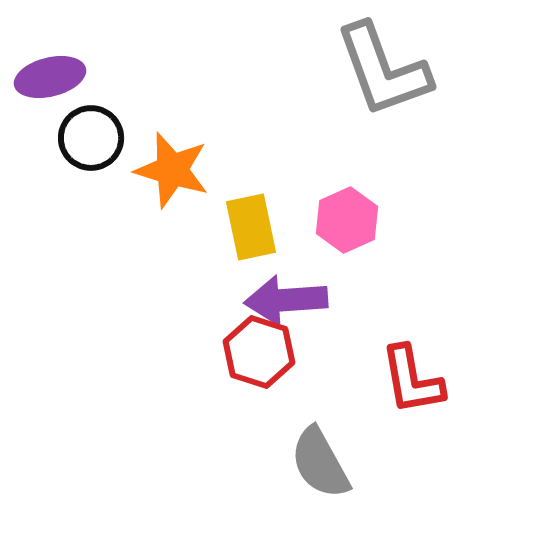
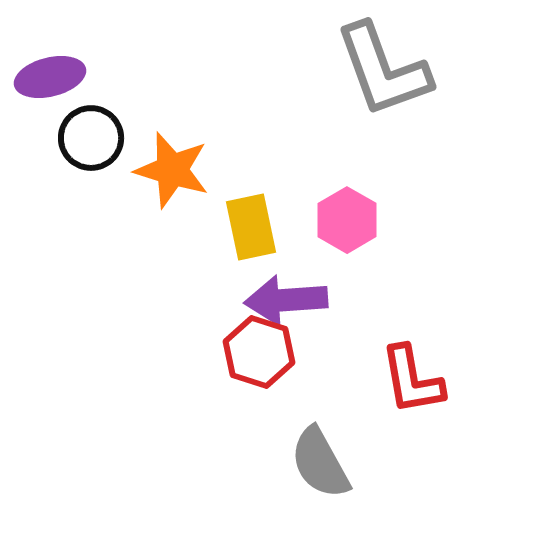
pink hexagon: rotated 6 degrees counterclockwise
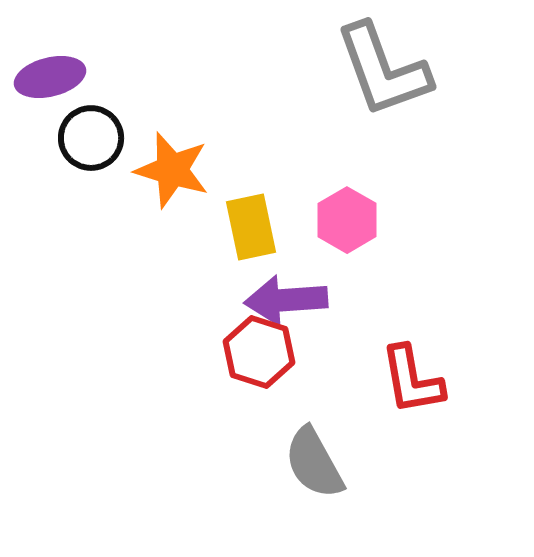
gray semicircle: moved 6 px left
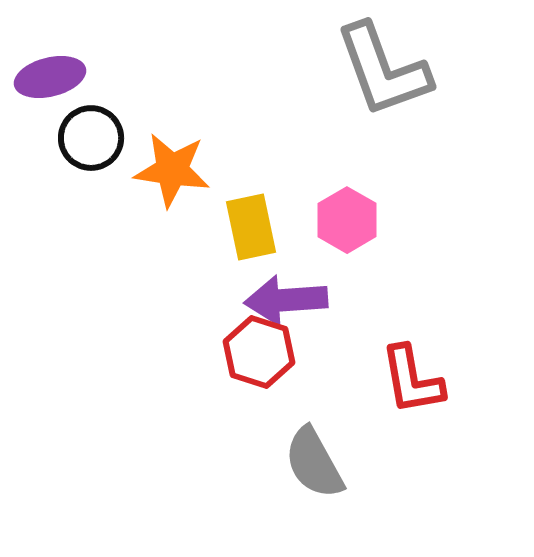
orange star: rotated 8 degrees counterclockwise
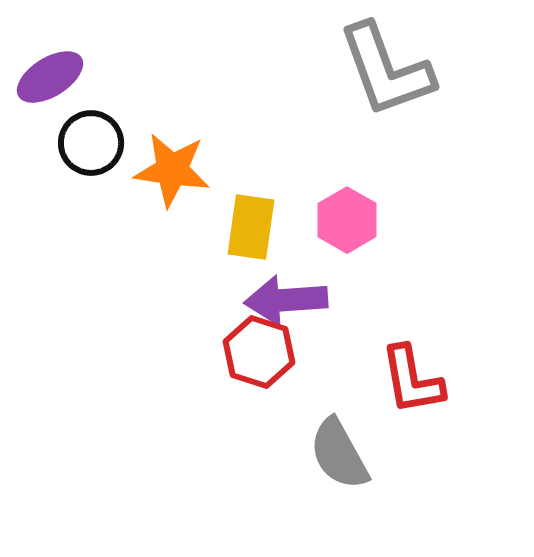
gray L-shape: moved 3 px right
purple ellipse: rotated 18 degrees counterclockwise
black circle: moved 5 px down
yellow rectangle: rotated 20 degrees clockwise
gray semicircle: moved 25 px right, 9 px up
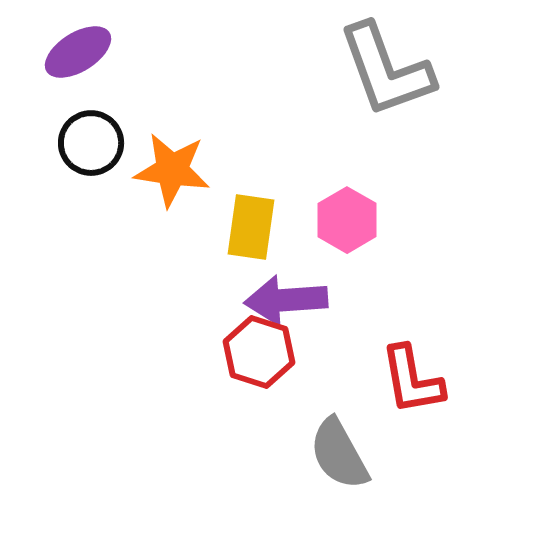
purple ellipse: moved 28 px right, 25 px up
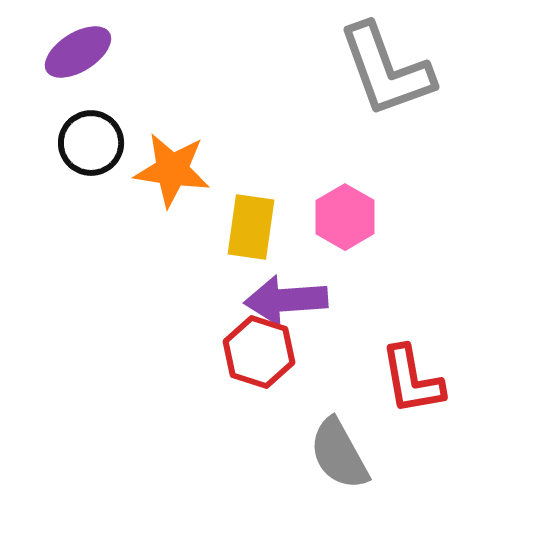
pink hexagon: moved 2 px left, 3 px up
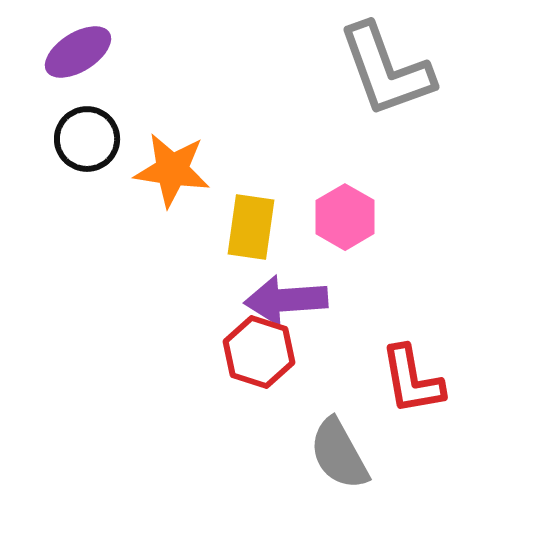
black circle: moved 4 px left, 4 px up
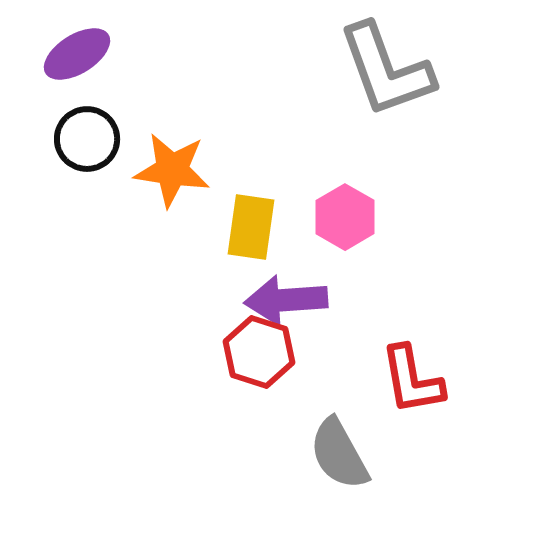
purple ellipse: moved 1 px left, 2 px down
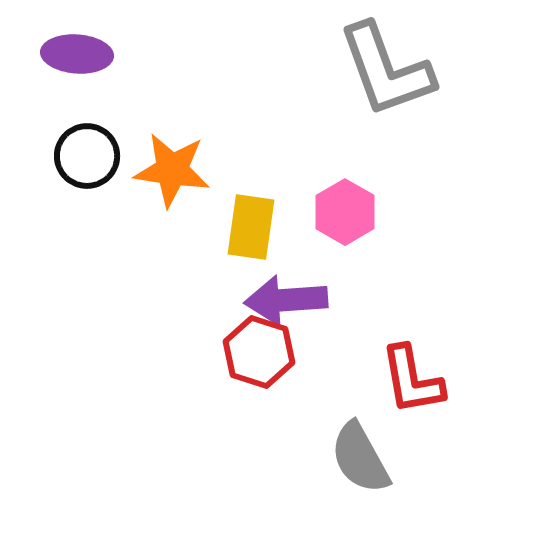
purple ellipse: rotated 36 degrees clockwise
black circle: moved 17 px down
pink hexagon: moved 5 px up
gray semicircle: moved 21 px right, 4 px down
